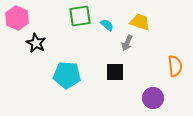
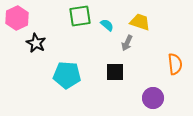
pink hexagon: rotated 10 degrees clockwise
orange semicircle: moved 2 px up
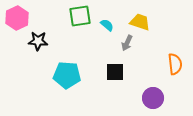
black star: moved 2 px right, 2 px up; rotated 24 degrees counterclockwise
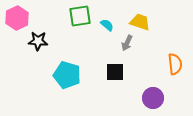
cyan pentagon: rotated 12 degrees clockwise
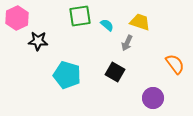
orange semicircle: rotated 30 degrees counterclockwise
black square: rotated 30 degrees clockwise
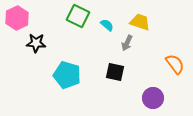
green square: moved 2 px left; rotated 35 degrees clockwise
black star: moved 2 px left, 2 px down
black square: rotated 18 degrees counterclockwise
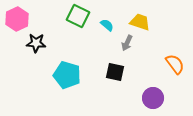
pink hexagon: moved 1 px down
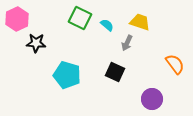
green square: moved 2 px right, 2 px down
black square: rotated 12 degrees clockwise
purple circle: moved 1 px left, 1 px down
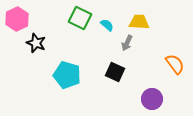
yellow trapezoid: moved 1 px left; rotated 15 degrees counterclockwise
black star: rotated 18 degrees clockwise
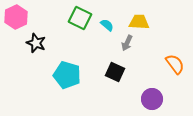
pink hexagon: moved 1 px left, 2 px up
